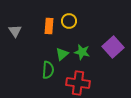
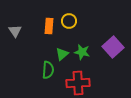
red cross: rotated 10 degrees counterclockwise
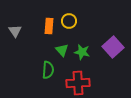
green triangle: moved 4 px up; rotated 32 degrees counterclockwise
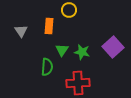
yellow circle: moved 11 px up
gray triangle: moved 6 px right
green triangle: rotated 16 degrees clockwise
green semicircle: moved 1 px left, 3 px up
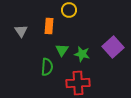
green star: moved 2 px down
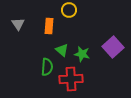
gray triangle: moved 3 px left, 7 px up
green triangle: rotated 24 degrees counterclockwise
red cross: moved 7 px left, 4 px up
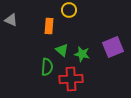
gray triangle: moved 7 px left, 4 px up; rotated 32 degrees counterclockwise
purple square: rotated 20 degrees clockwise
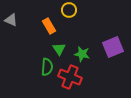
orange rectangle: rotated 35 degrees counterclockwise
green triangle: moved 3 px left, 1 px up; rotated 16 degrees clockwise
red cross: moved 1 px left, 2 px up; rotated 25 degrees clockwise
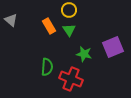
gray triangle: rotated 16 degrees clockwise
green triangle: moved 10 px right, 19 px up
green star: moved 2 px right
red cross: moved 1 px right, 2 px down
